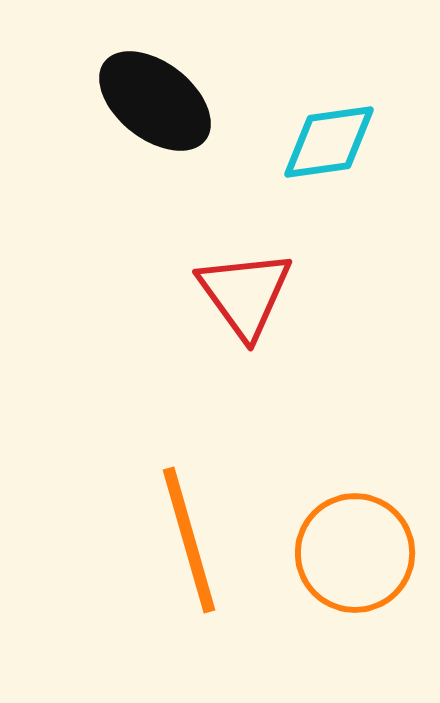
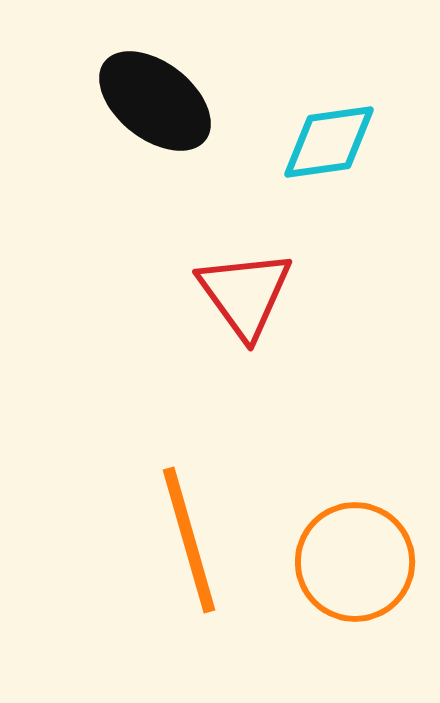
orange circle: moved 9 px down
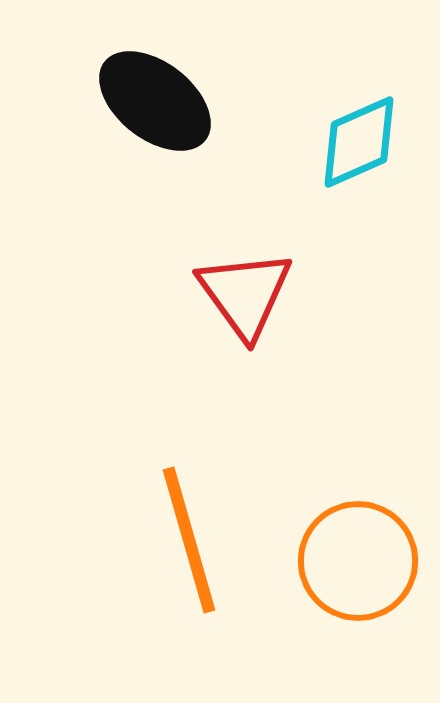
cyan diamond: moved 30 px right; rotated 16 degrees counterclockwise
orange circle: moved 3 px right, 1 px up
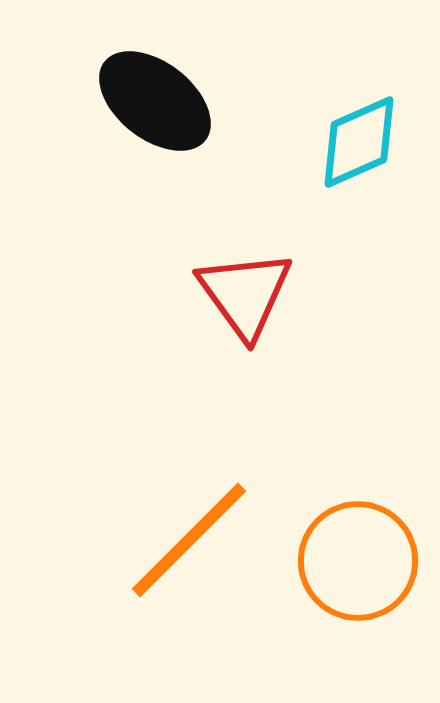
orange line: rotated 61 degrees clockwise
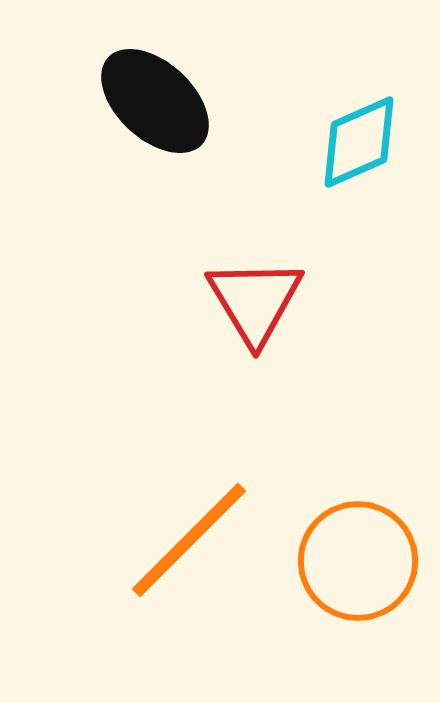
black ellipse: rotated 5 degrees clockwise
red triangle: moved 10 px right, 7 px down; rotated 5 degrees clockwise
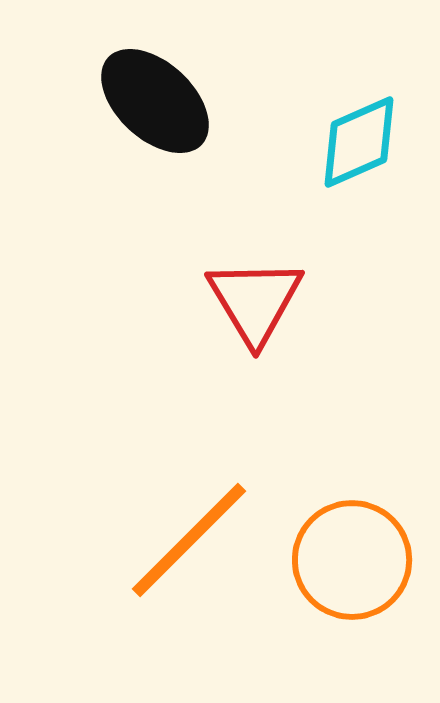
orange circle: moved 6 px left, 1 px up
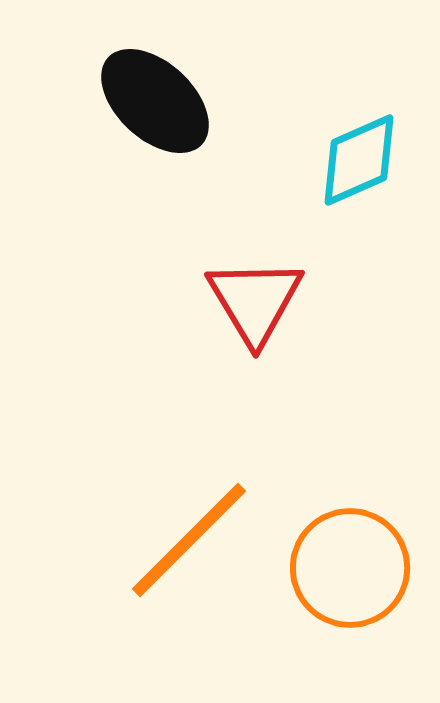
cyan diamond: moved 18 px down
orange circle: moved 2 px left, 8 px down
